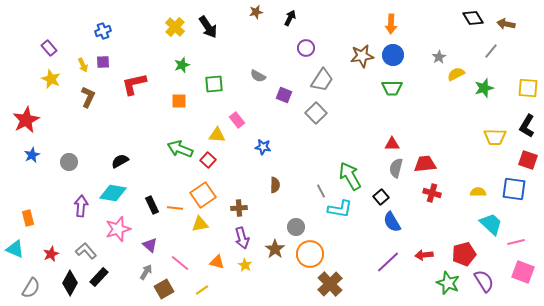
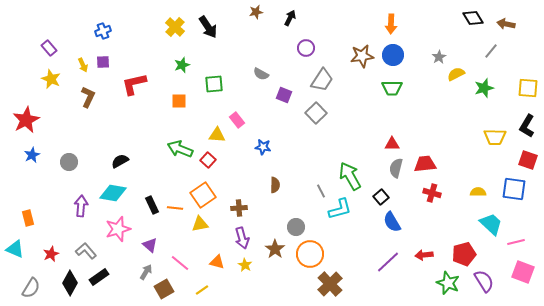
gray semicircle at (258, 76): moved 3 px right, 2 px up
cyan L-shape at (340, 209): rotated 25 degrees counterclockwise
black rectangle at (99, 277): rotated 12 degrees clockwise
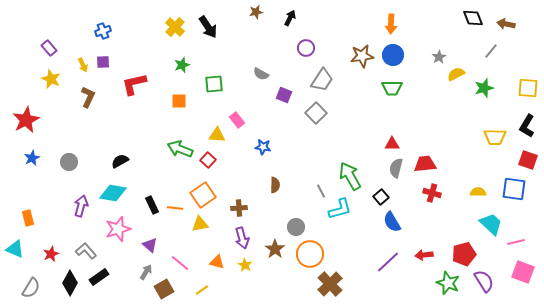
black diamond at (473, 18): rotated 10 degrees clockwise
blue star at (32, 155): moved 3 px down
purple arrow at (81, 206): rotated 10 degrees clockwise
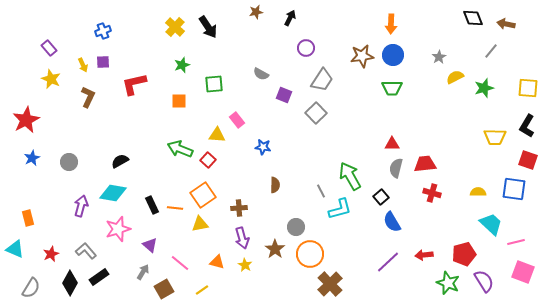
yellow semicircle at (456, 74): moved 1 px left, 3 px down
gray arrow at (146, 272): moved 3 px left
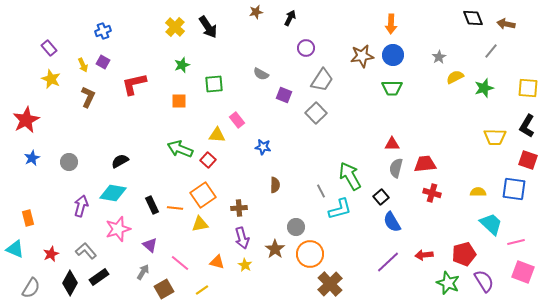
purple square at (103, 62): rotated 32 degrees clockwise
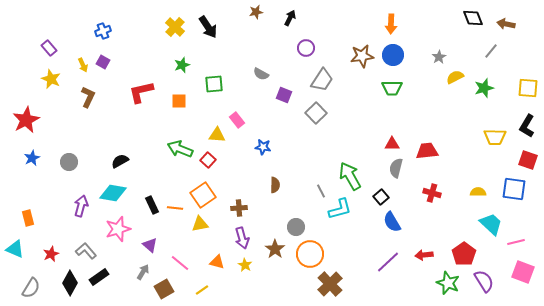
red L-shape at (134, 84): moved 7 px right, 8 px down
red trapezoid at (425, 164): moved 2 px right, 13 px up
red pentagon at (464, 254): rotated 20 degrees counterclockwise
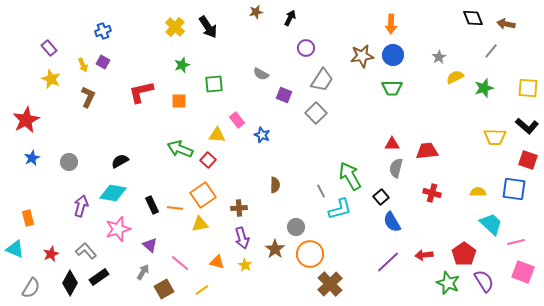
black L-shape at (527, 126): rotated 80 degrees counterclockwise
blue star at (263, 147): moved 1 px left, 12 px up; rotated 14 degrees clockwise
